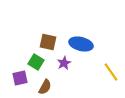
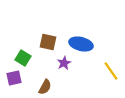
green square: moved 13 px left, 4 px up
yellow line: moved 1 px up
purple square: moved 6 px left
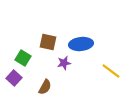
blue ellipse: rotated 20 degrees counterclockwise
purple star: rotated 16 degrees clockwise
yellow line: rotated 18 degrees counterclockwise
purple square: rotated 35 degrees counterclockwise
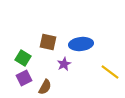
purple star: moved 1 px down; rotated 16 degrees counterclockwise
yellow line: moved 1 px left, 1 px down
purple square: moved 10 px right; rotated 21 degrees clockwise
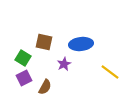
brown square: moved 4 px left
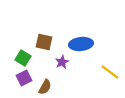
purple star: moved 2 px left, 2 px up
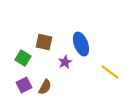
blue ellipse: rotated 75 degrees clockwise
purple star: moved 3 px right
purple square: moved 7 px down
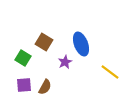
brown square: rotated 18 degrees clockwise
purple square: rotated 21 degrees clockwise
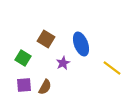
brown square: moved 2 px right, 3 px up
purple star: moved 2 px left, 1 px down
yellow line: moved 2 px right, 4 px up
